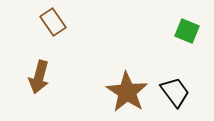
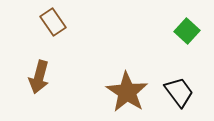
green square: rotated 20 degrees clockwise
black trapezoid: moved 4 px right
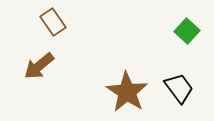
brown arrow: moved 11 px up; rotated 36 degrees clockwise
black trapezoid: moved 4 px up
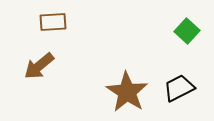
brown rectangle: rotated 60 degrees counterclockwise
black trapezoid: rotated 80 degrees counterclockwise
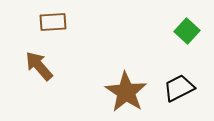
brown arrow: rotated 88 degrees clockwise
brown star: moved 1 px left
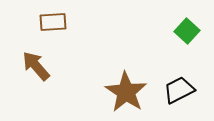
brown arrow: moved 3 px left
black trapezoid: moved 2 px down
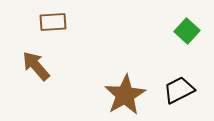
brown star: moved 1 px left, 3 px down; rotated 9 degrees clockwise
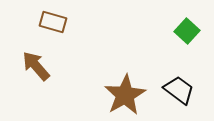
brown rectangle: rotated 20 degrees clockwise
black trapezoid: rotated 64 degrees clockwise
